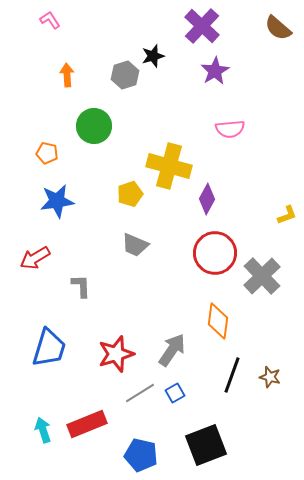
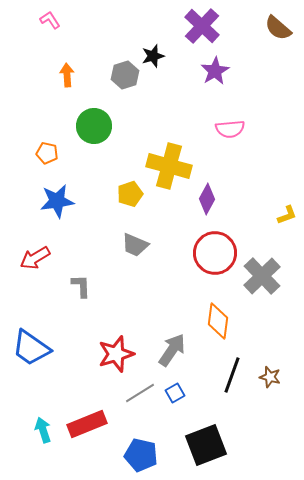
blue trapezoid: moved 18 px left; rotated 108 degrees clockwise
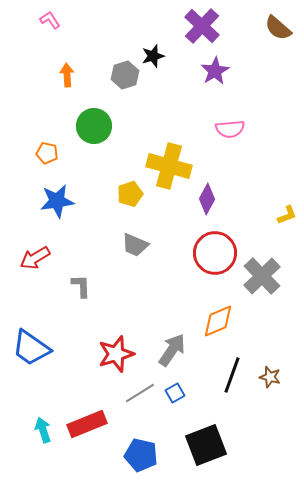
orange diamond: rotated 60 degrees clockwise
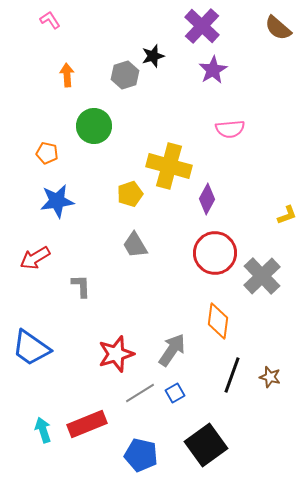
purple star: moved 2 px left, 1 px up
gray trapezoid: rotated 36 degrees clockwise
orange diamond: rotated 60 degrees counterclockwise
black square: rotated 15 degrees counterclockwise
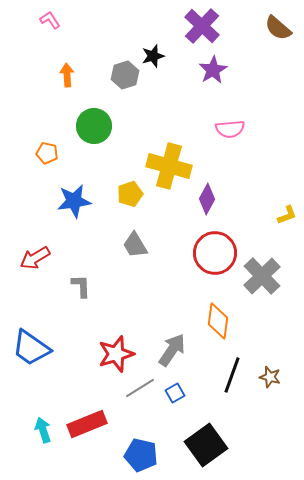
blue star: moved 17 px right
gray line: moved 5 px up
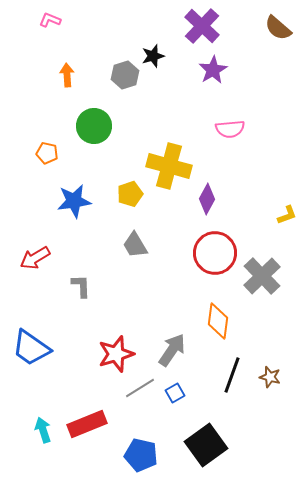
pink L-shape: rotated 35 degrees counterclockwise
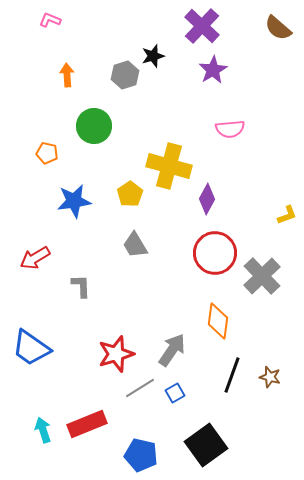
yellow pentagon: rotated 15 degrees counterclockwise
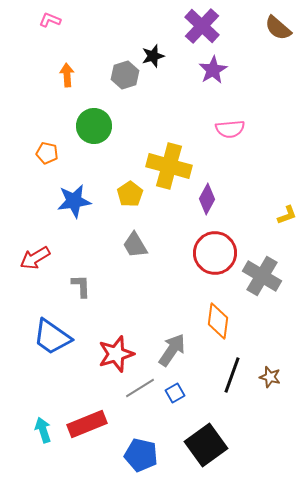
gray cross: rotated 15 degrees counterclockwise
blue trapezoid: moved 21 px right, 11 px up
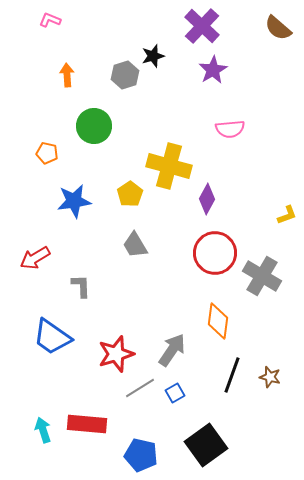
red rectangle: rotated 27 degrees clockwise
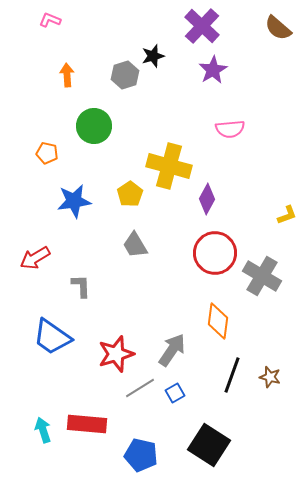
black square: moved 3 px right; rotated 21 degrees counterclockwise
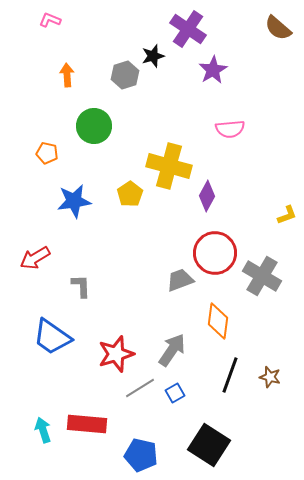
purple cross: moved 14 px left, 3 px down; rotated 9 degrees counterclockwise
purple diamond: moved 3 px up
gray trapezoid: moved 45 px right, 35 px down; rotated 100 degrees clockwise
black line: moved 2 px left
